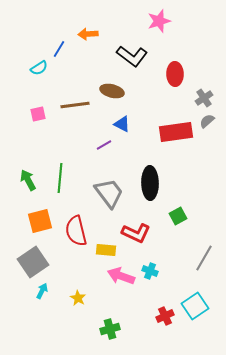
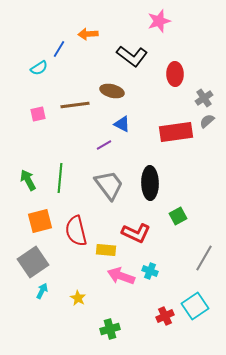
gray trapezoid: moved 8 px up
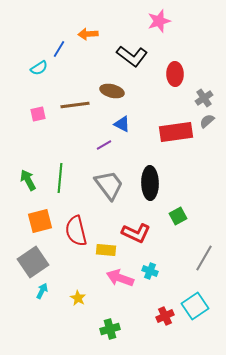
pink arrow: moved 1 px left, 2 px down
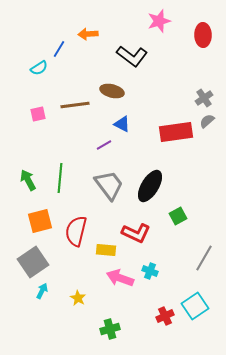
red ellipse: moved 28 px right, 39 px up
black ellipse: moved 3 px down; rotated 32 degrees clockwise
red semicircle: rotated 28 degrees clockwise
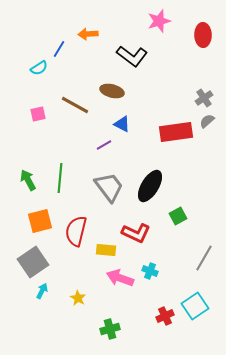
brown line: rotated 36 degrees clockwise
gray trapezoid: moved 2 px down
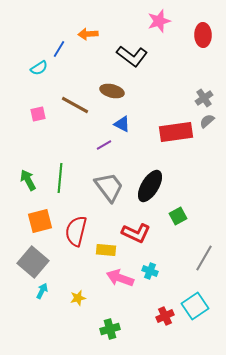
gray square: rotated 16 degrees counterclockwise
yellow star: rotated 28 degrees clockwise
